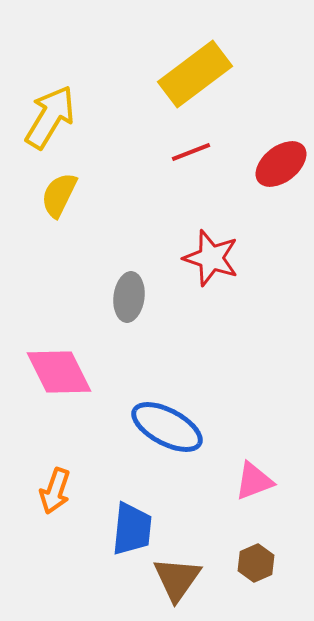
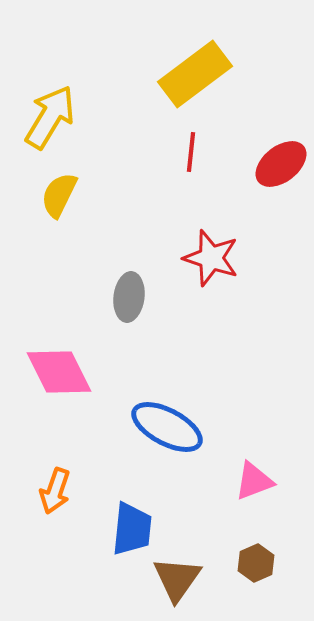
red line: rotated 63 degrees counterclockwise
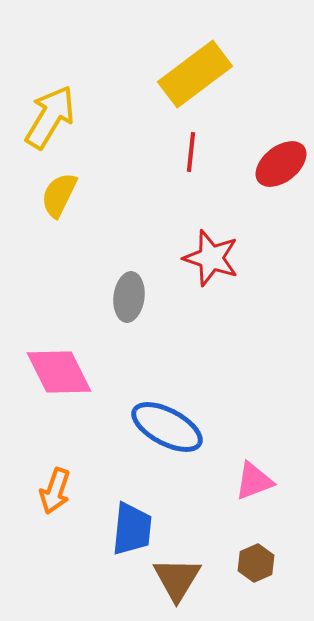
brown triangle: rotated 4 degrees counterclockwise
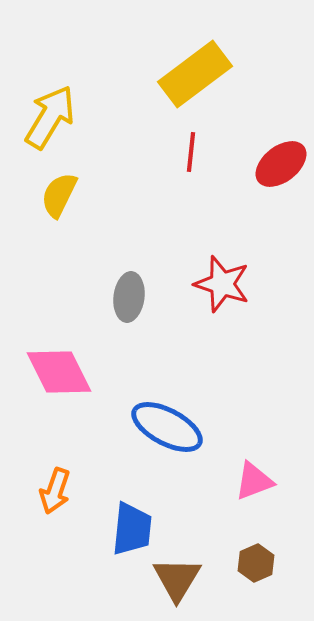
red star: moved 11 px right, 26 px down
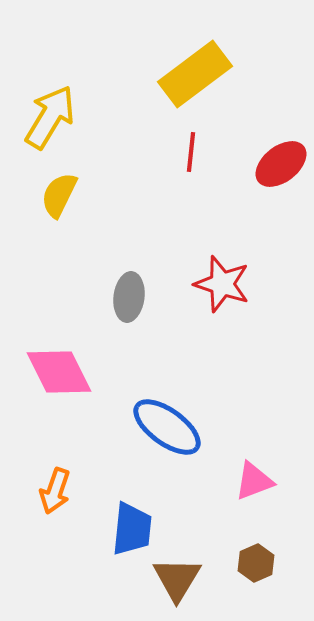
blue ellipse: rotated 8 degrees clockwise
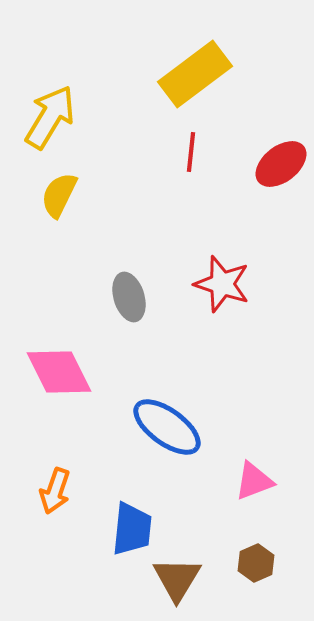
gray ellipse: rotated 24 degrees counterclockwise
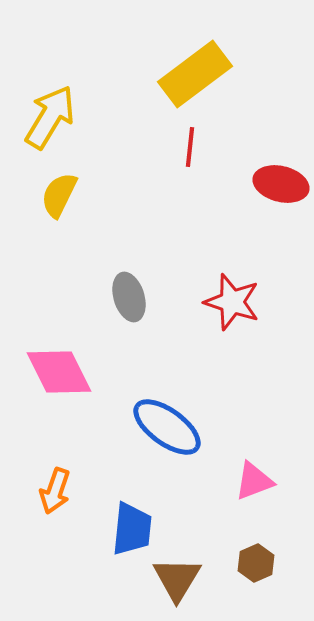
red line: moved 1 px left, 5 px up
red ellipse: moved 20 px down; rotated 52 degrees clockwise
red star: moved 10 px right, 18 px down
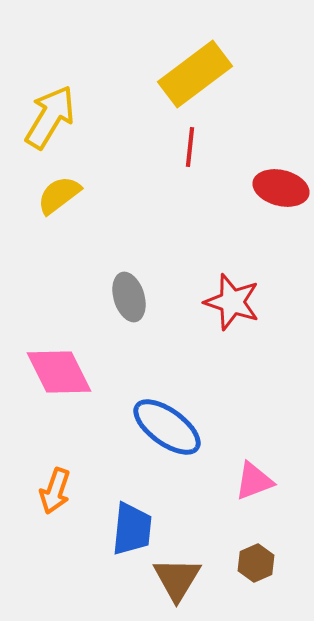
red ellipse: moved 4 px down
yellow semicircle: rotated 27 degrees clockwise
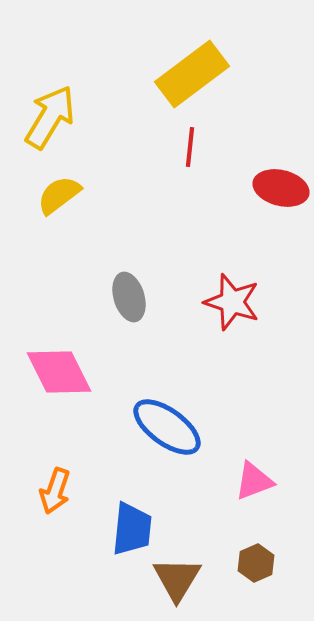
yellow rectangle: moved 3 px left
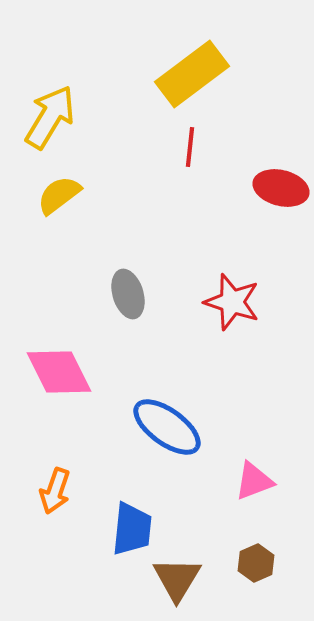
gray ellipse: moved 1 px left, 3 px up
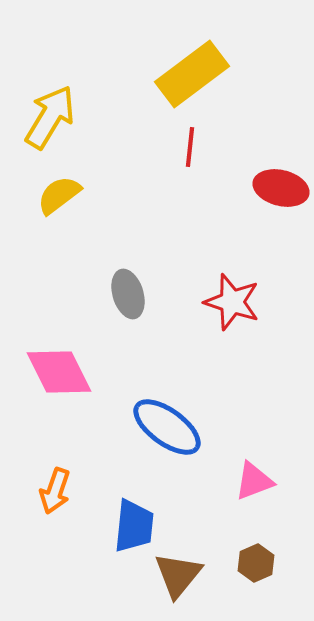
blue trapezoid: moved 2 px right, 3 px up
brown triangle: moved 1 px right, 4 px up; rotated 8 degrees clockwise
